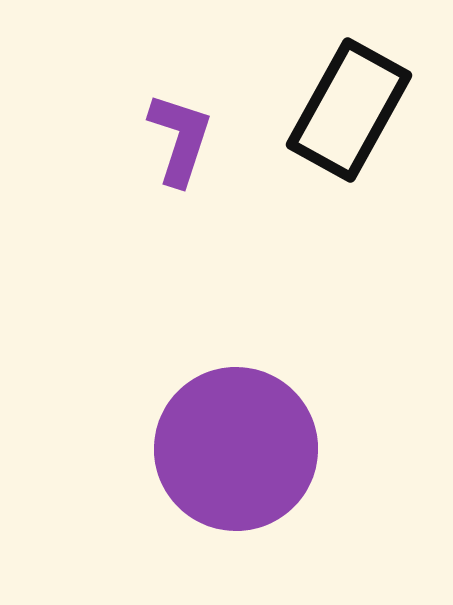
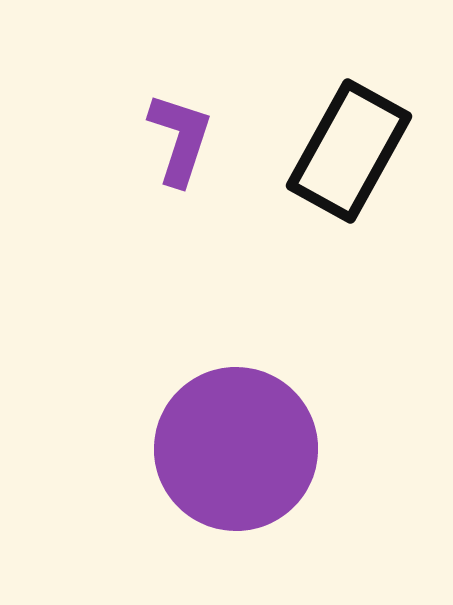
black rectangle: moved 41 px down
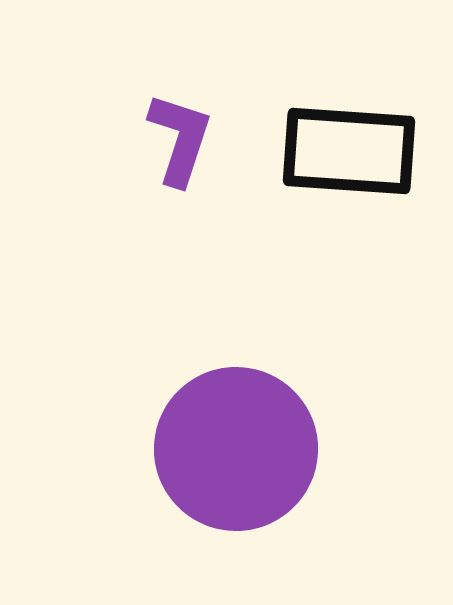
black rectangle: rotated 65 degrees clockwise
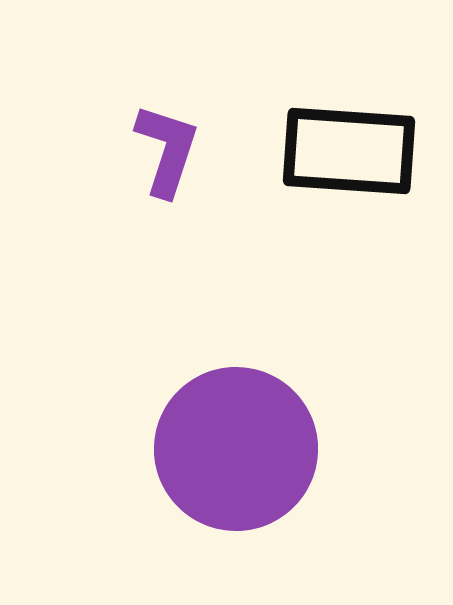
purple L-shape: moved 13 px left, 11 px down
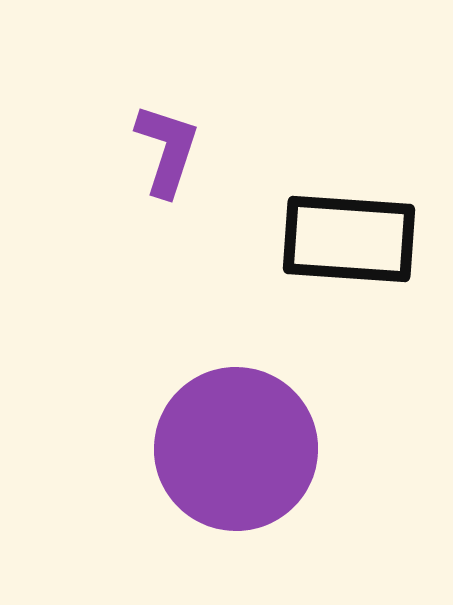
black rectangle: moved 88 px down
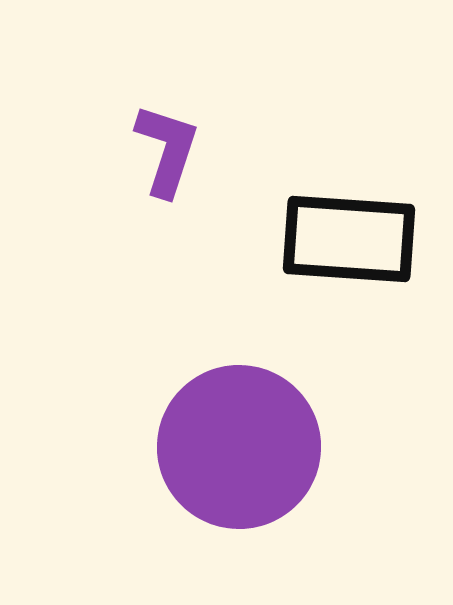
purple circle: moved 3 px right, 2 px up
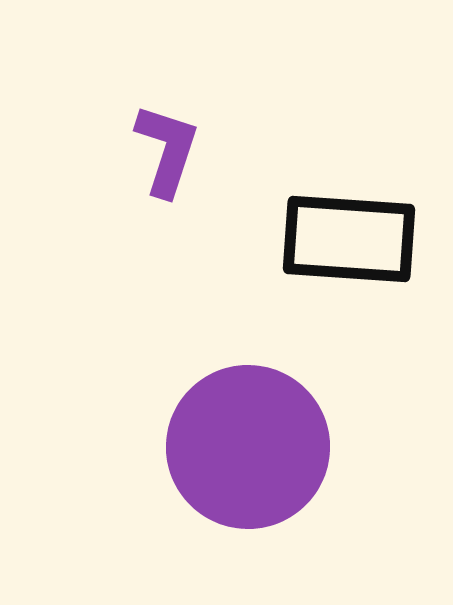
purple circle: moved 9 px right
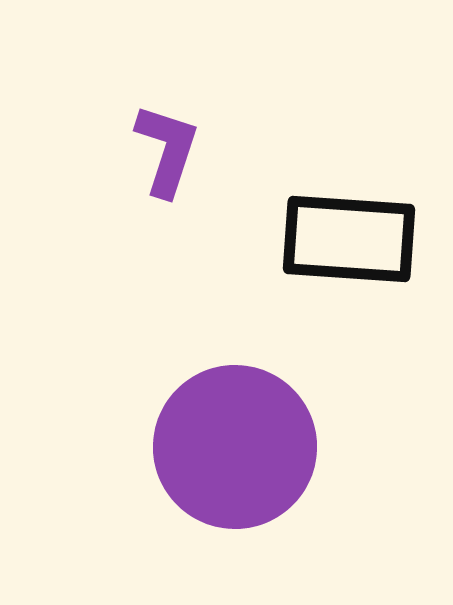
purple circle: moved 13 px left
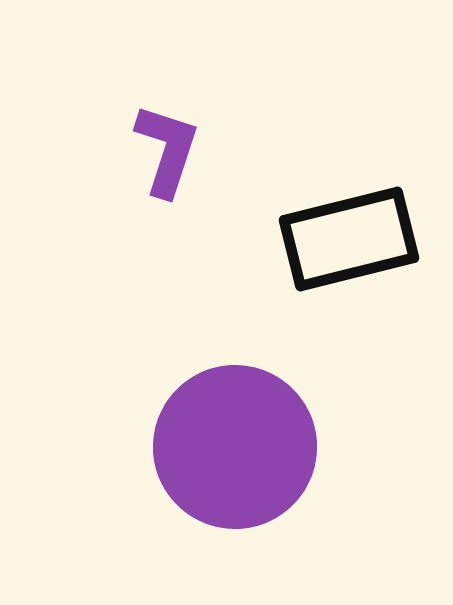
black rectangle: rotated 18 degrees counterclockwise
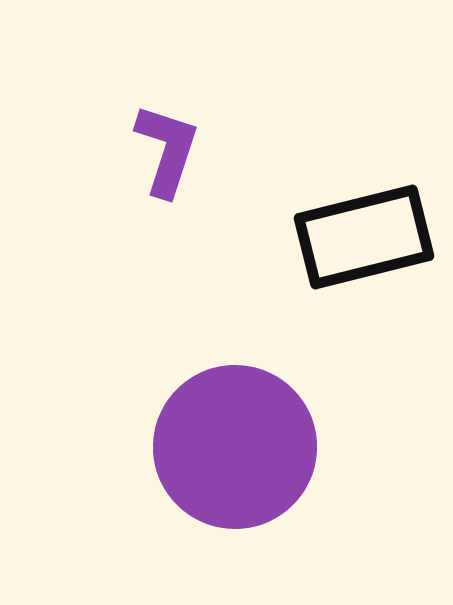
black rectangle: moved 15 px right, 2 px up
